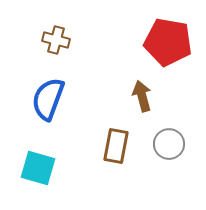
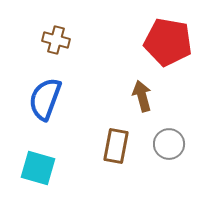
blue semicircle: moved 3 px left
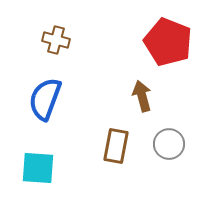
red pentagon: rotated 12 degrees clockwise
cyan square: rotated 12 degrees counterclockwise
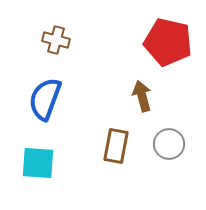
red pentagon: rotated 9 degrees counterclockwise
cyan square: moved 5 px up
